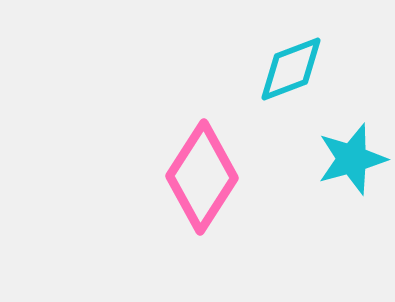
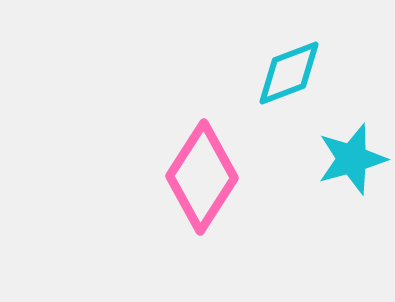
cyan diamond: moved 2 px left, 4 px down
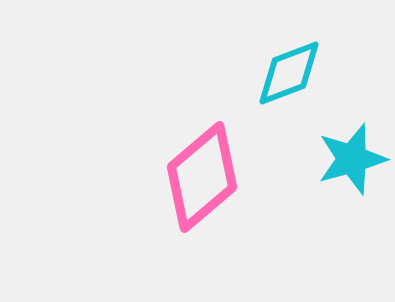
pink diamond: rotated 17 degrees clockwise
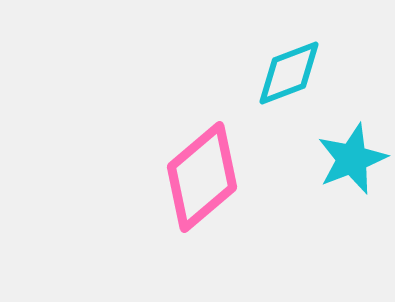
cyan star: rotated 6 degrees counterclockwise
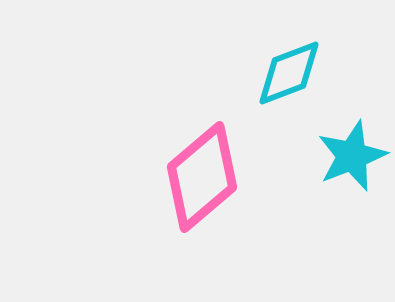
cyan star: moved 3 px up
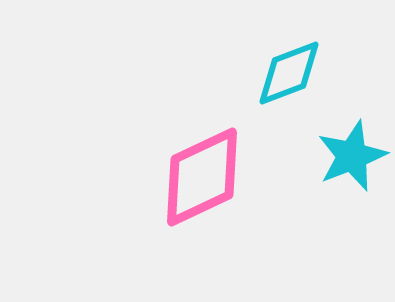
pink diamond: rotated 15 degrees clockwise
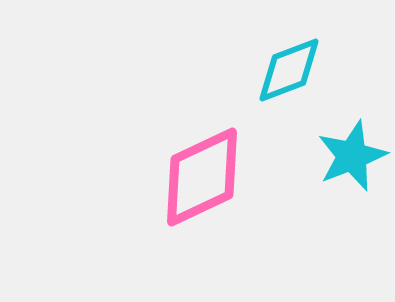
cyan diamond: moved 3 px up
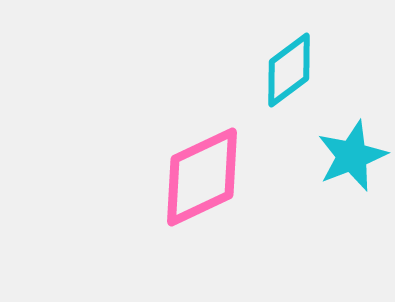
cyan diamond: rotated 16 degrees counterclockwise
